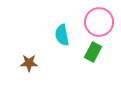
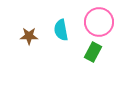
cyan semicircle: moved 1 px left, 5 px up
brown star: moved 27 px up
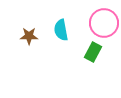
pink circle: moved 5 px right, 1 px down
